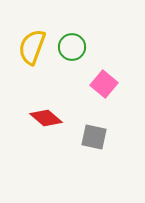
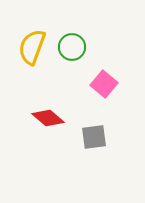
red diamond: moved 2 px right
gray square: rotated 20 degrees counterclockwise
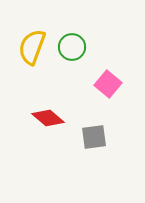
pink square: moved 4 px right
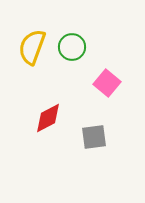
pink square: moved 1 px left, 1 px up
red diamond: rotated 68 degrees counterclockwise
